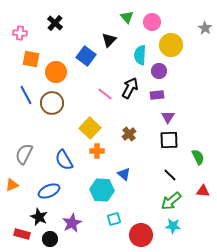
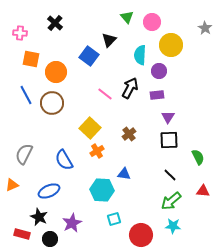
blue square: moved 3 px right
orange cross: rotated 32 degrees counterclockwise
blue triangle: rotated 32 degrees counterclockwise
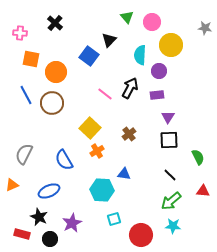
gray star: rotated 24 degrees counterclockwise
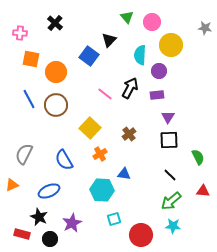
blue line: moved 3 px right, 4 px down
brown circle: moved 4 px right, 2 px down
orange cross: moved 3 px right, 3 px down
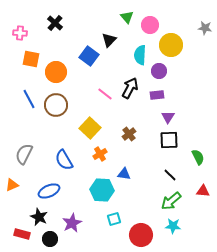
pink circle: moved 2 px left, 3 px down
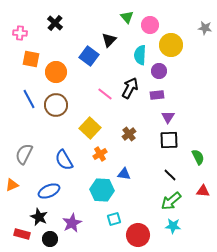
red circle: moved 3 px left
